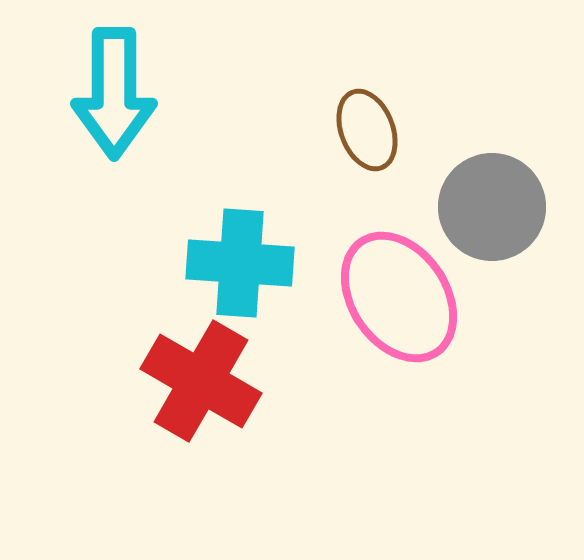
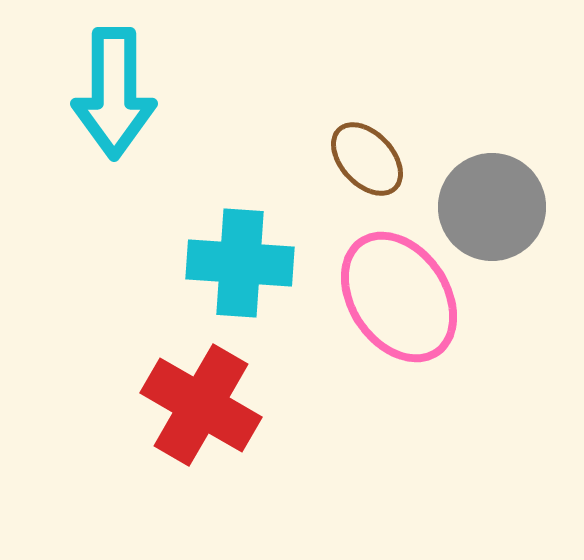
brown ellipse: moved 29 px down; rotated 22 degrees counterclockwise
red cross: moved 24 px down
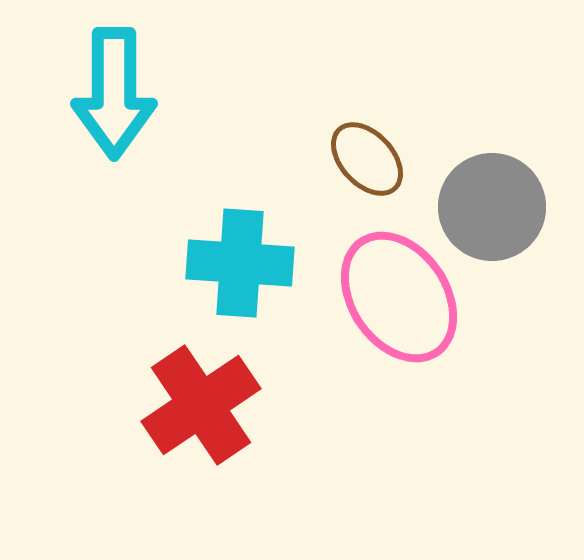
red cross: rotated 26 degrees clockwise
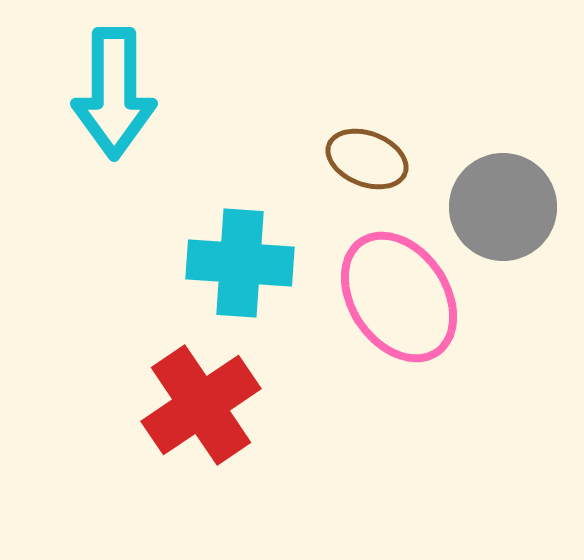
brown ellipse: rotated 26 degrees counterclockwise
gray circle: moved 11 px right
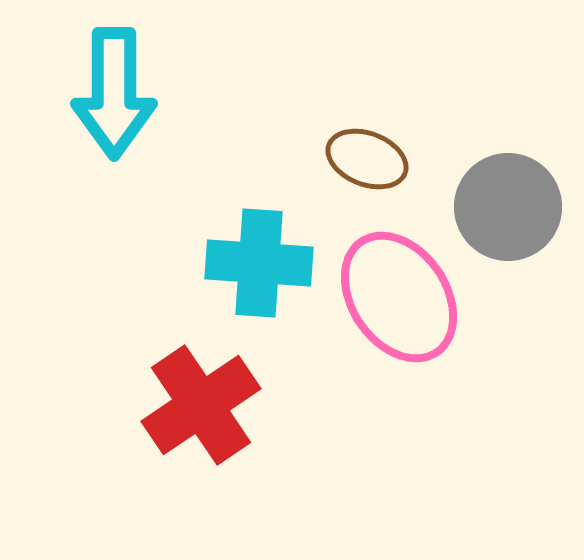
gray circle: moved 5 px right
cyan cross: moved 19 px right
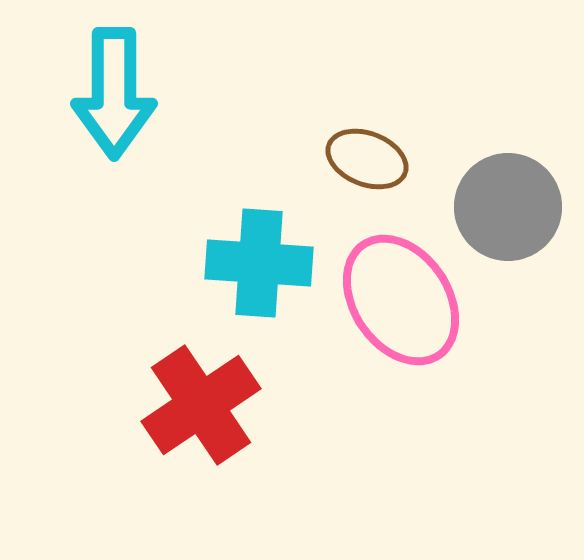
pink ellipse: moved 2 px right, 3 px down
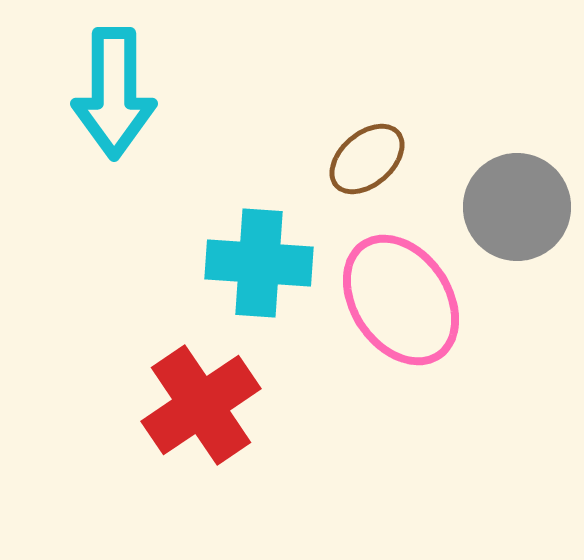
brown ellipse: rotated 62 degrees counterclockwise
gray circle: moved 9 px right
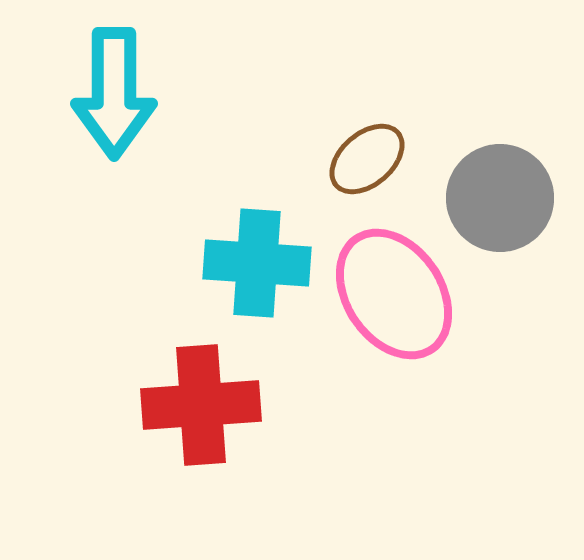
gray circle: moved 17 px left, 9 px up
cyan cross: moved 2 px left
pink ellipse: moved 7 px left, 6 px up
red cross: rotated 30 degrees clockwise
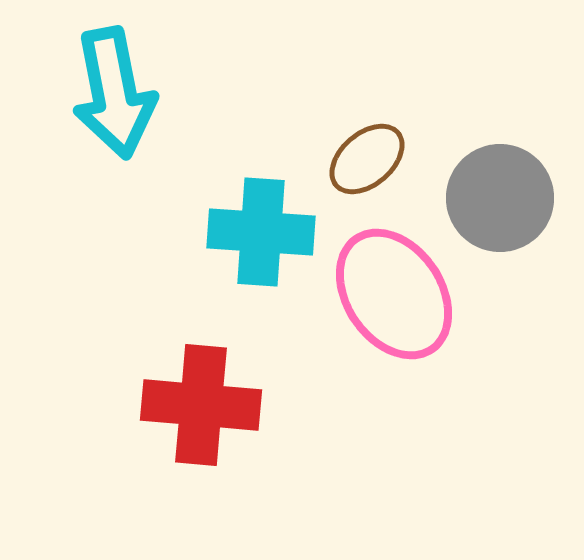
cyan arrow: rotated 11 degrees counterclockwise
cyan cross: moved 4 px right, 31 px up
red cross: rotated 9 degrees clockwise
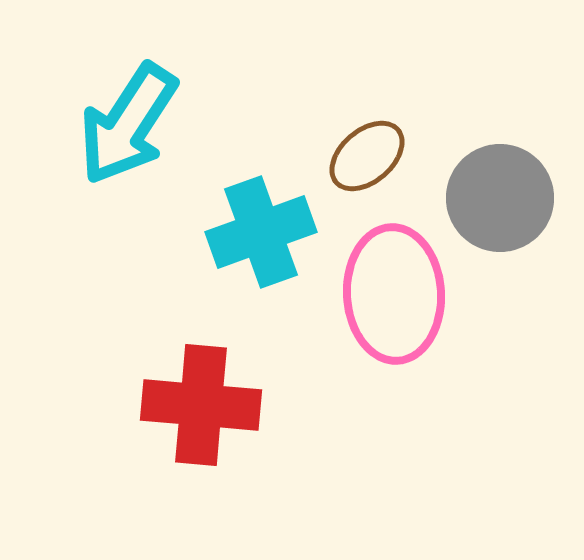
cyan arrow: moved 14 px right, 31 px down; rotated 44 degrees clockwise
brown ellipse: moved 3 px up
cyan cross: rotated 24 degrees counterclockwise
pink ellipse: rotated 31 degrees clockwise
